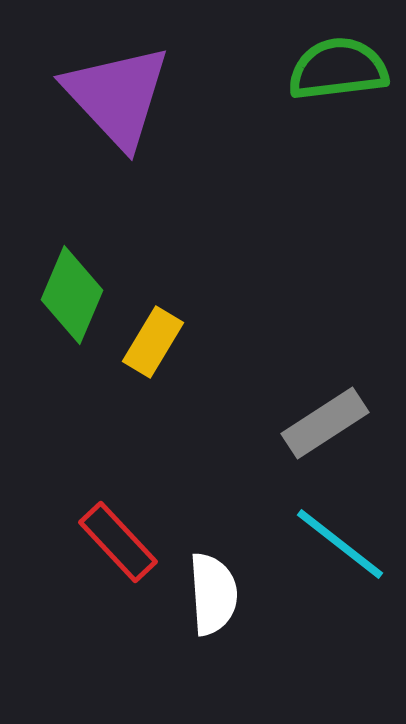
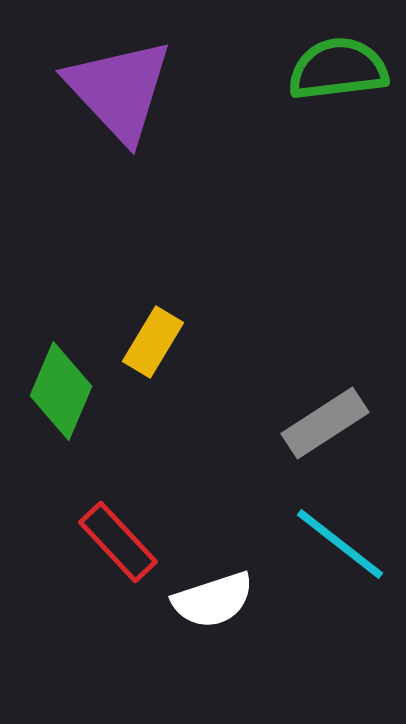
purple triangle: moved 2 px right, 6 px up
green diamond: moved 11 px left, 96 px down
white semicircle: moved 6 px down; rotated 76 degrees clockwise
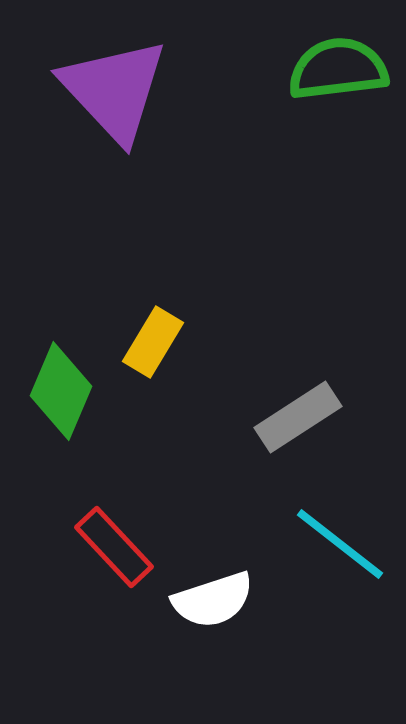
purple triangle: moved 5 px left
gray rectangle: moved 27 px left, 6 px up
red rectangle: moved 4 px left, 5 px down
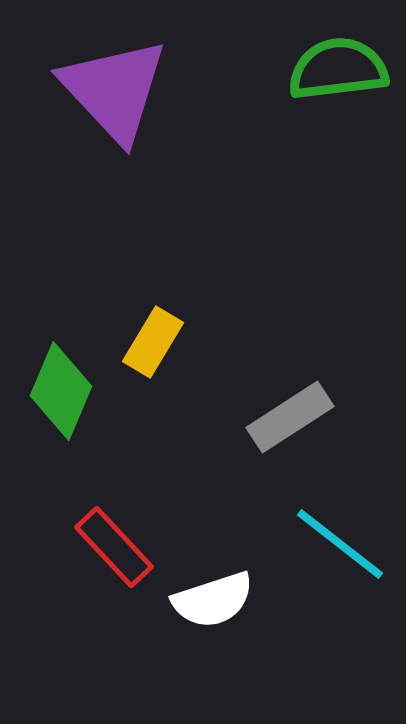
gray rectangle: moved 8 px left
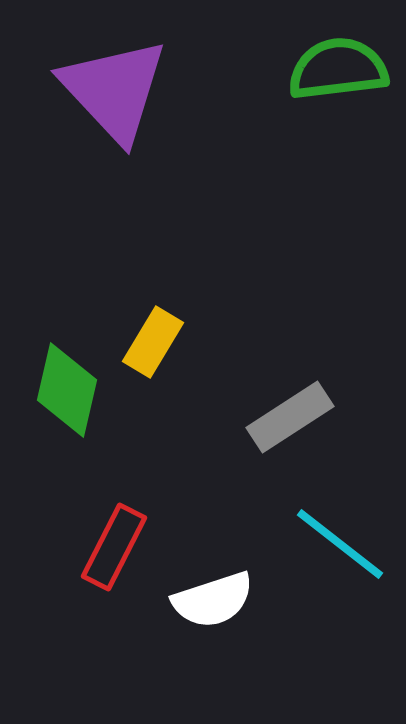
green diamond: moved 6 px right, 1 px up; rotated 10 degrees counterclockwise
red rectangle: rotated 70 degrees clockwise
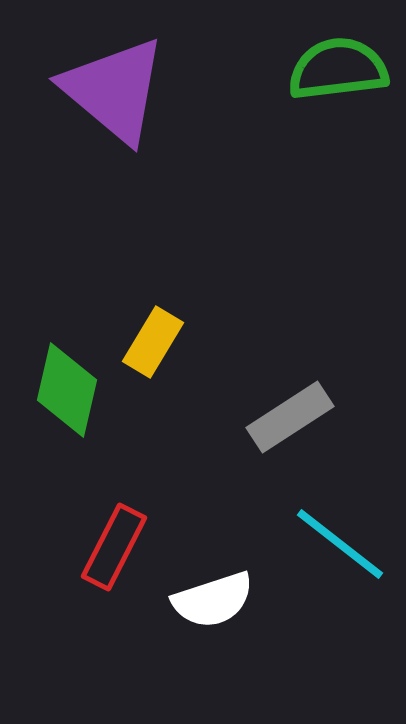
purple triangle: rotated 7 degrees counterclockwise
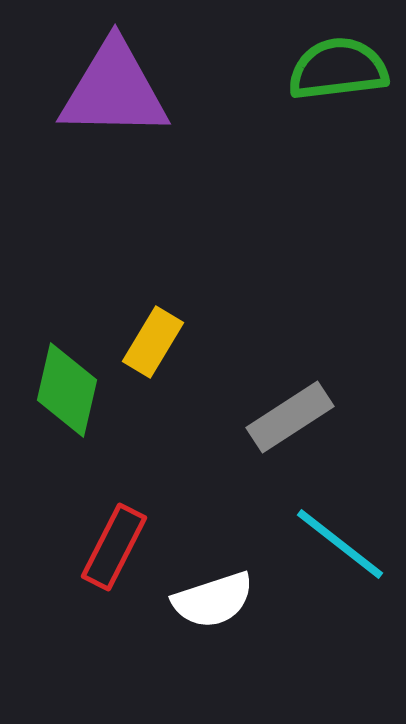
purple triangle: rotated 39 degrees counterclockwise
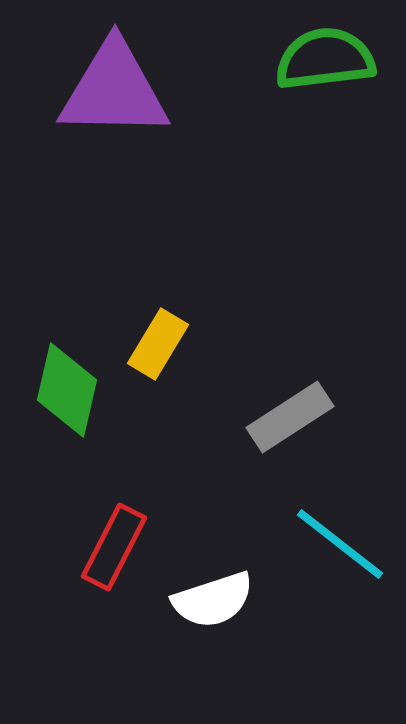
green semicircle: moved 13 px left, 10 px up
yellow rectangle: moved 5 px right, 2 px down
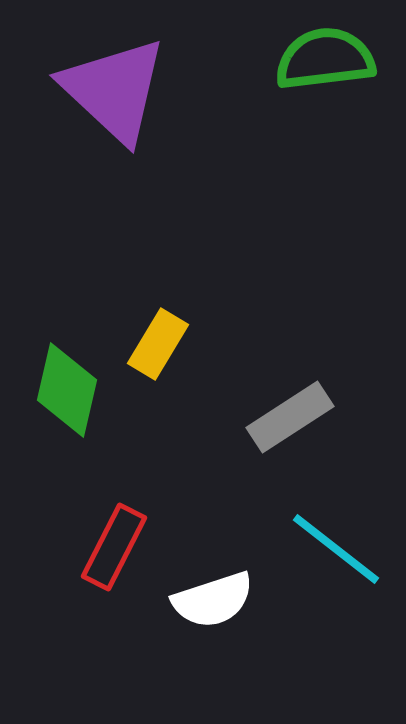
purple triangle: rotated 42 degrees clockwise
cyan line: moved 4 px left, 5 px down
